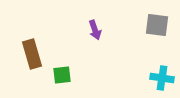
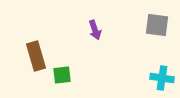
brown rectangle: moved 4 px right, 2 px down
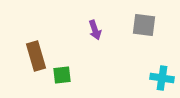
gray square: moved 13 px left
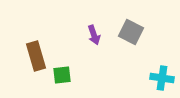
gray square: moved 13 px left, 7 px down; rotated 20 degrees clockwise
purple arrow: moved 1 px left, 5 px down
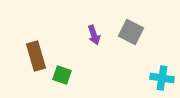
green square: rotated 24 degrees clockwise
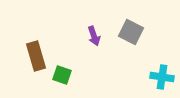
purple arrow: moved 1 px down
cyan cross: moved 1 px up
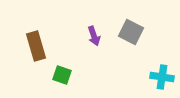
brown rectangle: moved 10 px up
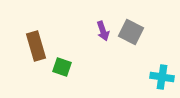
purple arrow: moved 9 px right, 5 px up
green square: moved 8 px up
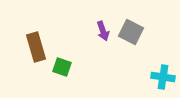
brown rectangle: moved 1 px down
cyan cross: moved 1 px right
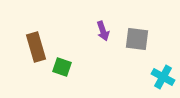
gray square: moved 6 px right, 7 px down; rotated 20 degrees counterclockwise
cyan cross: rotated 20 degrees clockwise
